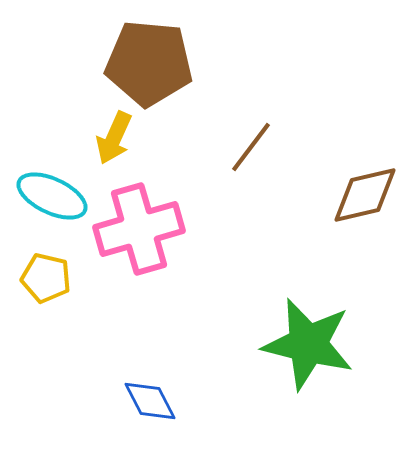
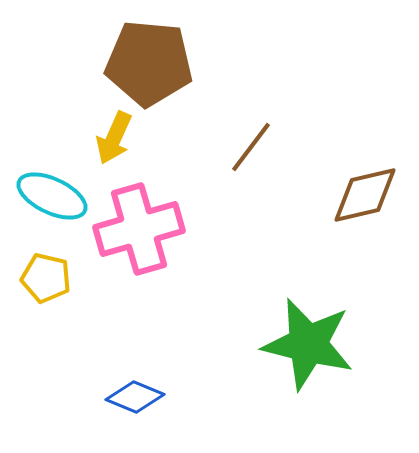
blue diamond: moved 15 px left, 4 px up; rotated 40 degrees counterclockwise
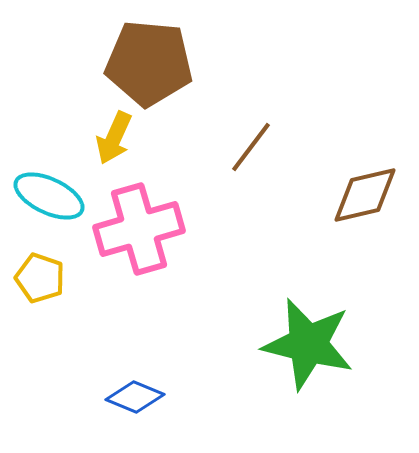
cyan ellipse: moved 3 px left
yellow pentagon: moved 6 px left; rotated 6 degrees clockwise
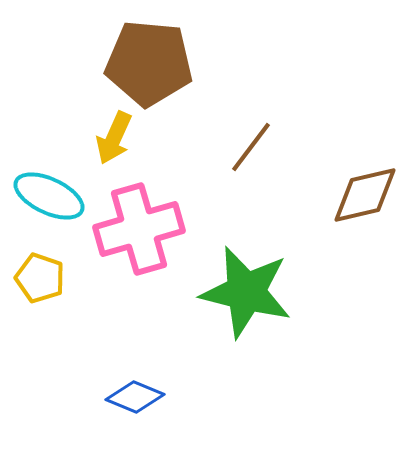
green star: moved 62 px left, 52 px up
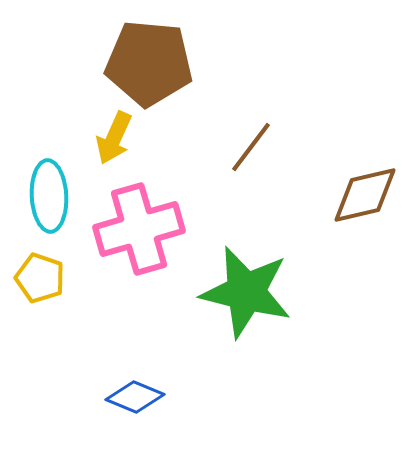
cyan ellipse: rotated 62 degrees clockwise
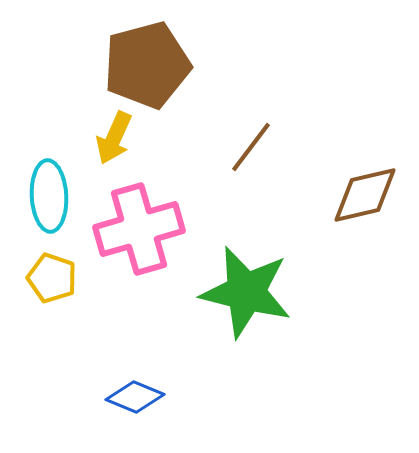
brown pentagon: moved 2 px left, 2 px down; rotated 20 degrees counterclockwise
yellow pentagon: moved 12 px right
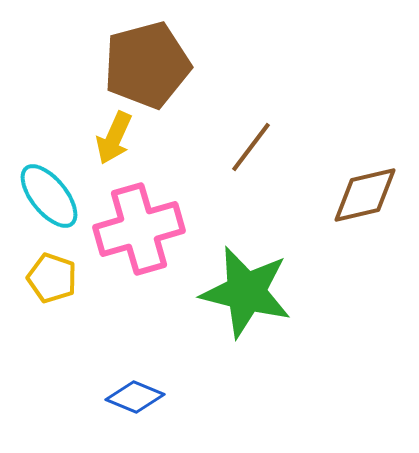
cyan ellipse: rotated 36 degrees counterclockwise
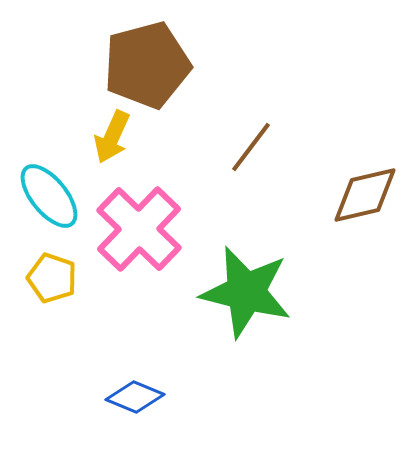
yellow arrow: moved 2 px left, 1 px up
pink cross: rotated 30 degrees counterclockwise
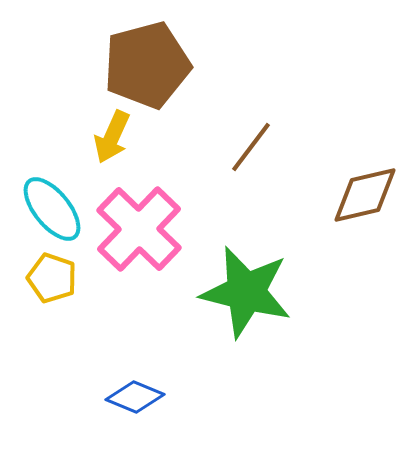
cyan ellipse: moved 3 px right, 13 px down
